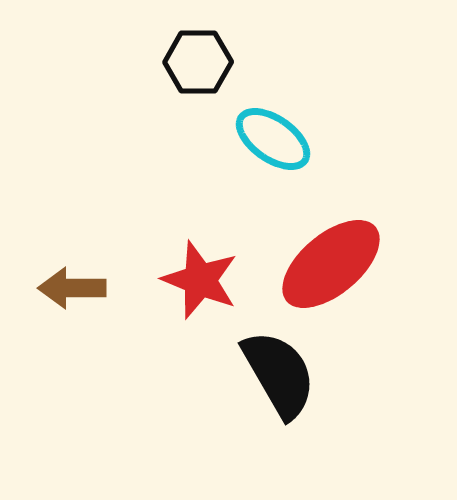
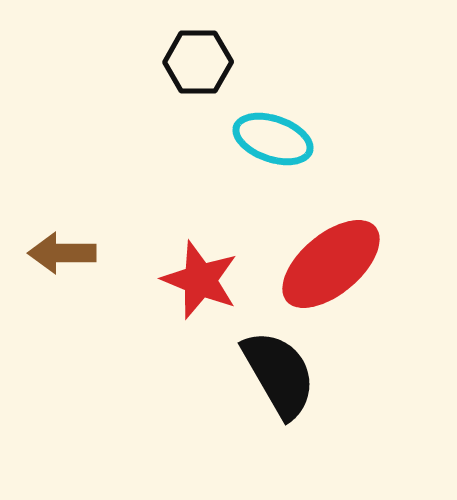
cyan ellipse: rotated 16 degrees counterclockwise
brown arrow: moved 10 px left, 35 px up
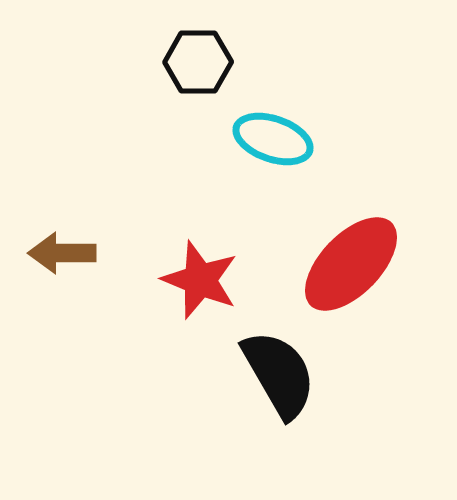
red ellipse: moved 20 px right; rotated 6 degrees counterclockwise
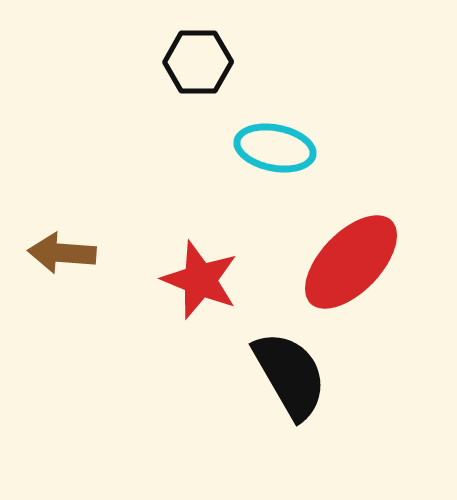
cyan ellipse: moved 2 px right, 9 px down; rotated 8 degrees counterclockwise
brown arrow: rotated 4 degrees clockwise
red ellipse: moved 2 px up
black semicircle: moved 11 px right, 1 px down
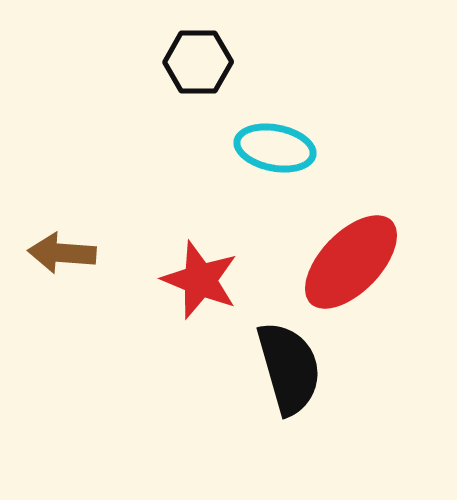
black semicircle: moved 1 px left, 7 px up; rotated 14 degrees clockwise
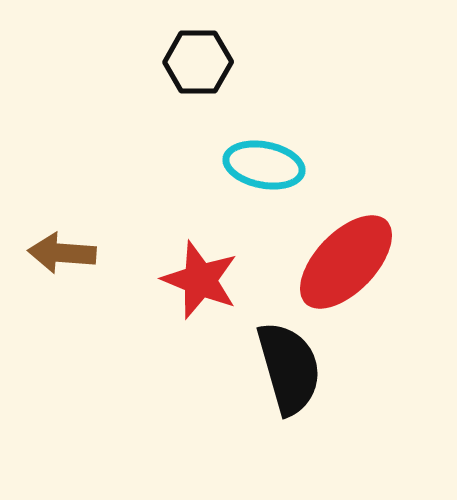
cyan ellipse: moved 11 px left, 17 px down
red ellipse: moved 5 px left
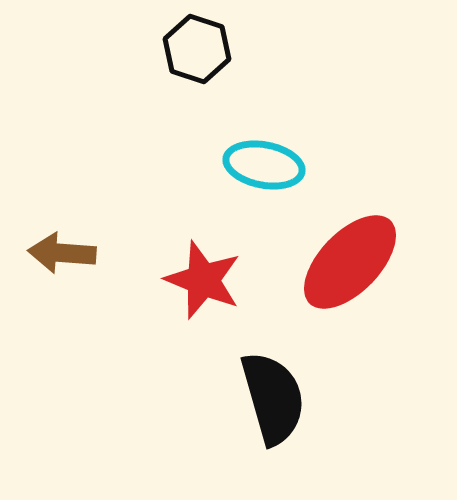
black hexagon: moved 1 px left, 13 px up; rotated 18 degrees clockwise
red ellipse: moved 4 px right
red star: moved 3 px right
black semicircle: moved 16 px left, 30 px down
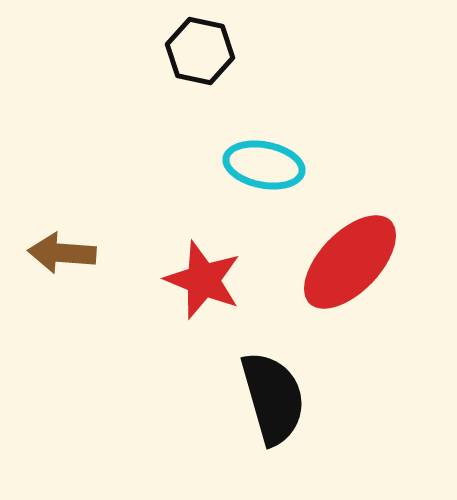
black hexagon: moved 3 px right, 2 px down; rotated 6 degrees counterclockwise
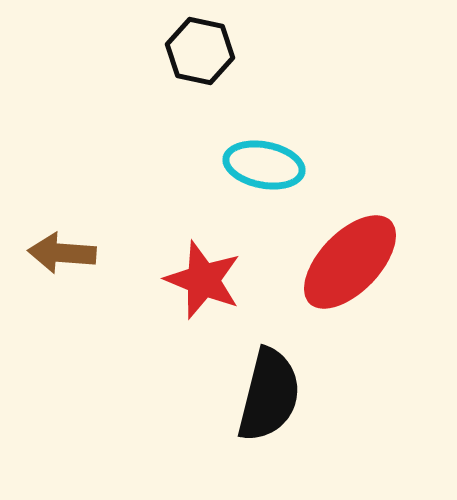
black semicircle: moved 4 px left, 3 px up; rotated 30 degrees clockwise
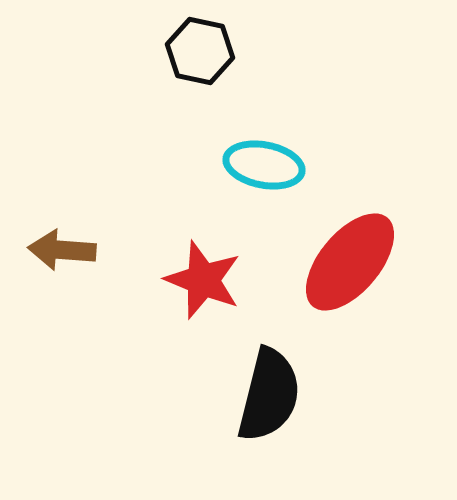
brown arrow: moved 3 px up
red ellipse: rotated 4 degrees counterclockwise
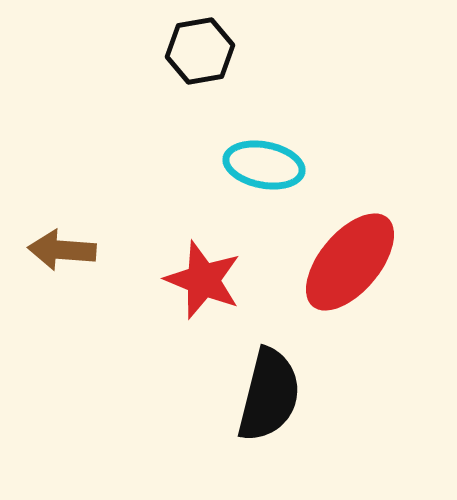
black hexagon: rotated 22 degrees counterclockwise
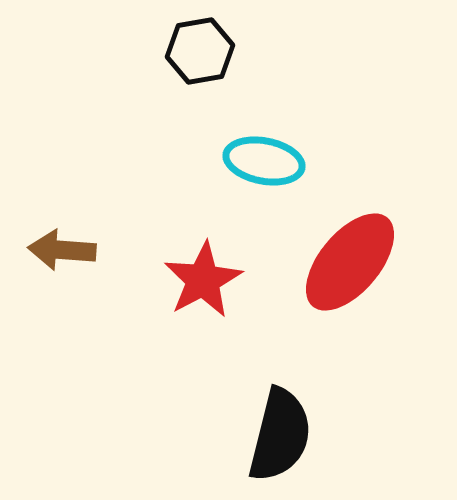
cyan ellipse: moved 4 px up
red star: rotated 22 degrees clockwise
black semicircle: moved 11 px right, 40 px down
